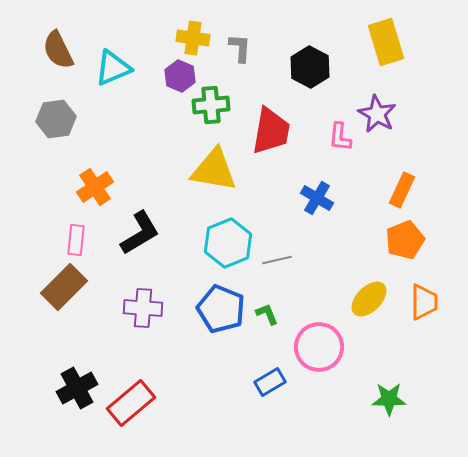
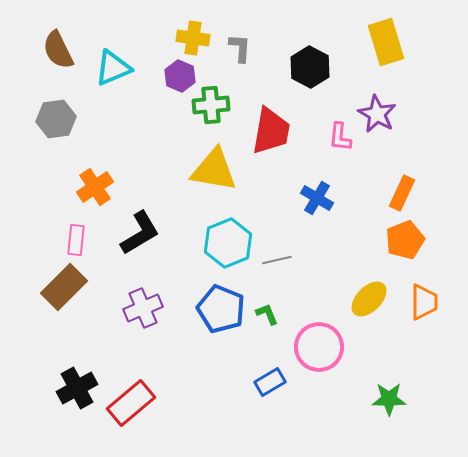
orange rectangle: moved 3 px down
purple cross: rotated 27 degrees counterclockwise
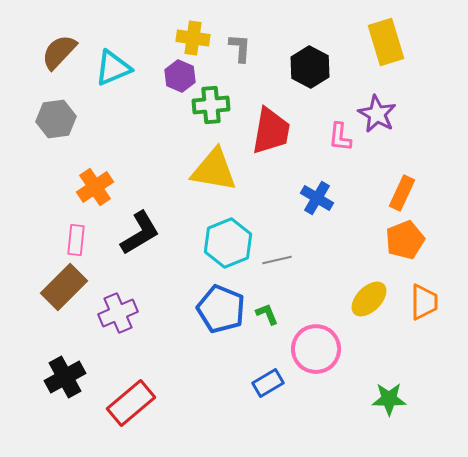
brown semicircle: moved 1 px right, 2 px down; rotated 69 degrees clockwise
purple cross: moved 25 px left, 5 px down
pink circle: moved 3 px left, 2 px down
blue rectangle: moved 2 px left, 1 px down
black cross: moved 12 px left, 11 px up
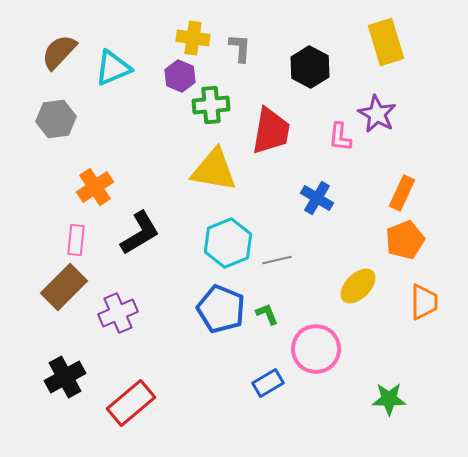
yellow ellipse: moved 11 px left, 13 px up
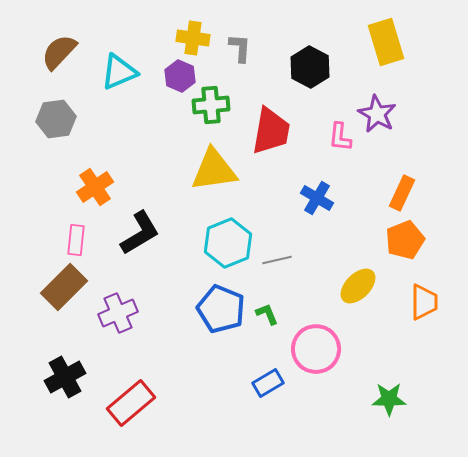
cyan triangle: moved 6 px right, 4 px down
yellow triangle: rotated 18 degrees counterclockwise
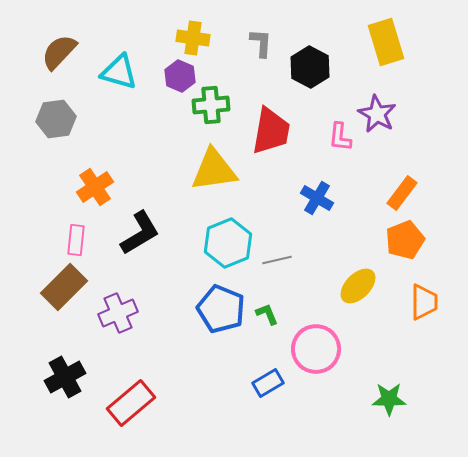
gray L-shape: moved 21 px right, 5 px up
cyan triangle: rotated 39 degrees clockwise
orange rectangle: rotated 12 degrees clockwise
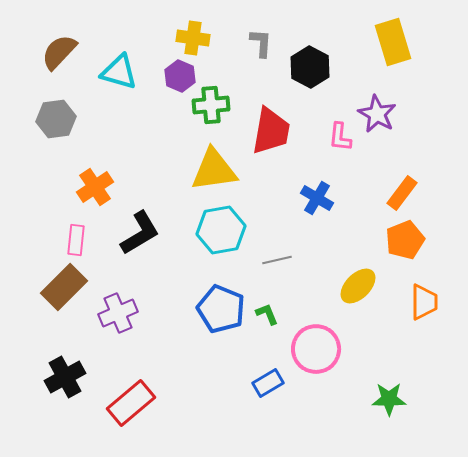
yellow rectangle: moved 7 px right
cyan hexagon: moved 7 px left, 13 px up; rotated 12 degrees clockwise
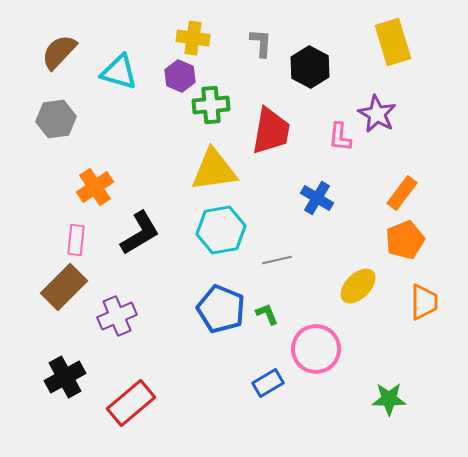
purple cross: moved 1 px left, 3 px down
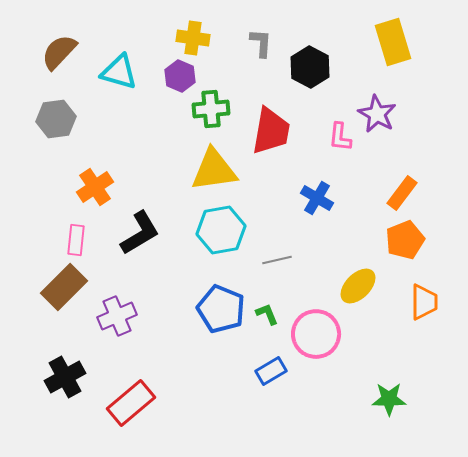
green cross: moved 4 px down
pink circle: moved 15 px up
blue rectangle: moved 3 px right, 12 px up
